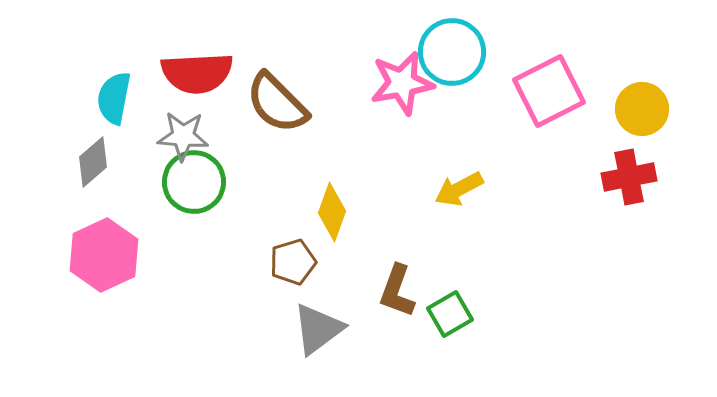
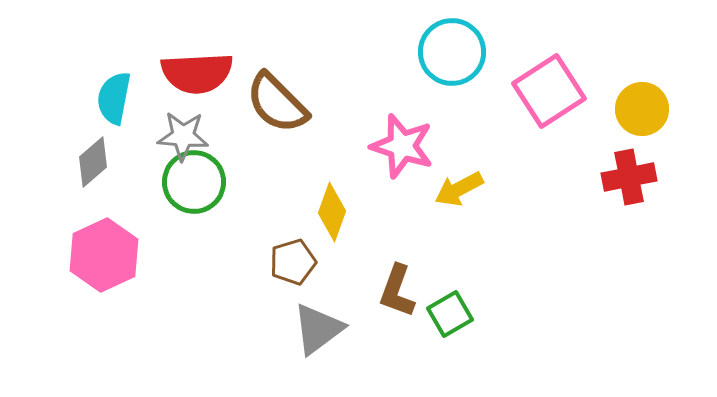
pink star: moved 63 px down; rotated 28 degrees clockwise
pink square: rotated 6 degrees counterclockwise
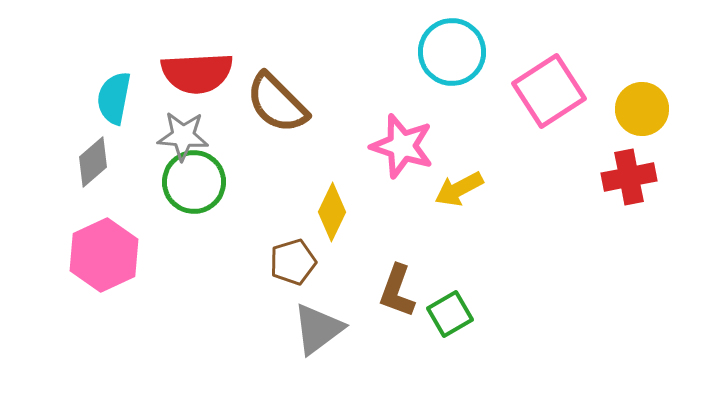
yellow diamond: rotated 6 degrees clockwise
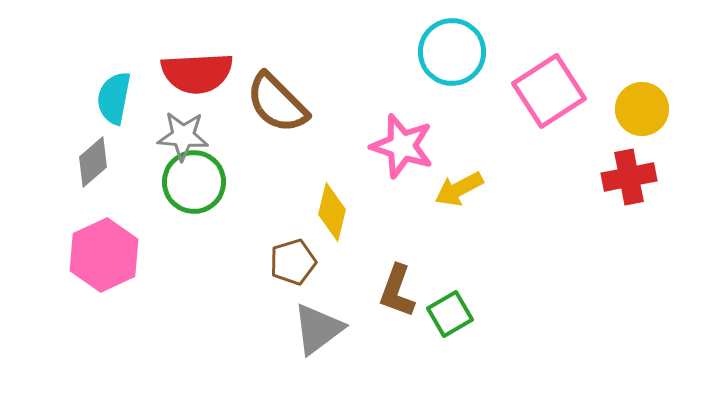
yellow diamond: rotated 12 degrees counterclockwise
